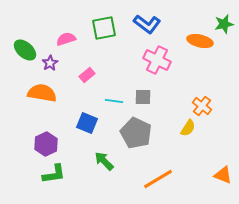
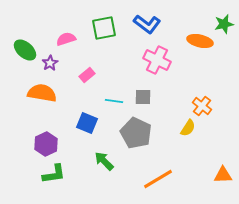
orange triangle: rotated 24 degrees counterclockwise
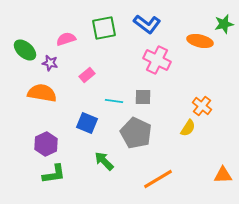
purple star: rotated 28 degrees counterclockwise
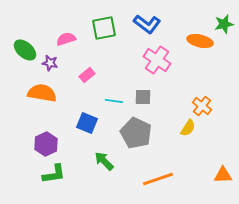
pink cross: rotated 8 degrees clockwise
orange line: rotated 12 degrees clockwise
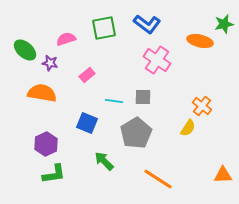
gray pentagon: rotated 16 degrees clockwise
orange line: rotated 52 degrees clockwise
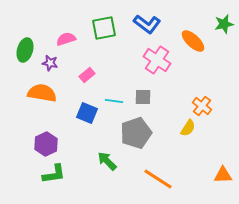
orange ellipse: moved 7 px left; rotated 30 degrees clockwise
green ellipse: rotated 65 degrees clockwise
blue square: moved 10 px up
gray pentagon: rotated 12 degrees clockwise
green arrow: moved 3 px right
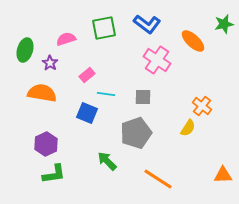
purple star: rotated 21 degrees clockwise
cyan line: moved 8 px left, 7 px up
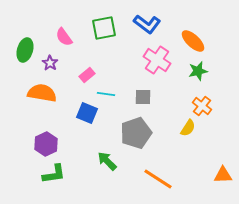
green star: moved 26 px left, 47 px down
pink semicircle: moved 2 px left, 2 px up; rotated 108 degrees counterclockwise
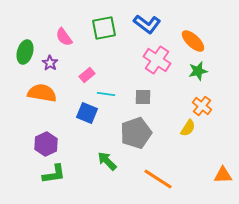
green ellipse: moved 2 px down
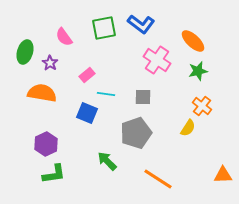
blue L-shape: moved 6 px left
